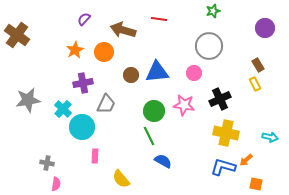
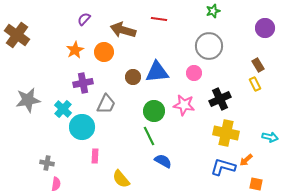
brown circle: moved 2 px right, 2 px down
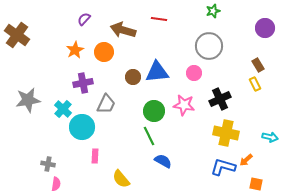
gray cross: moved 1 px right, 1 px down
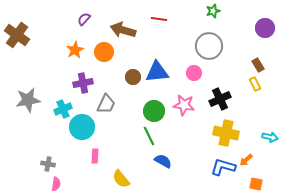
cyan cross: rotated 24 degrees clockwise
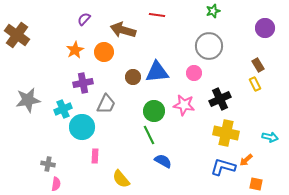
red line: moved 2 px left, 4 px up
green line: moved 1 px up
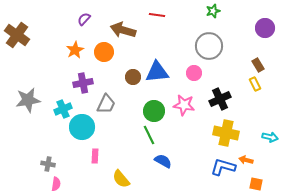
orange arrow: rotated 56 degrees clockwise
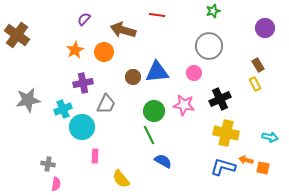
orange square: moved 7 px right, 16 px up
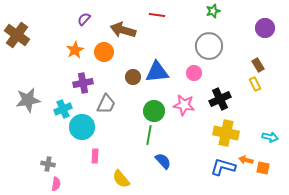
green line: rotated 36 degrees clockwise
blue semicircle: rotated 18 degrees clockwise
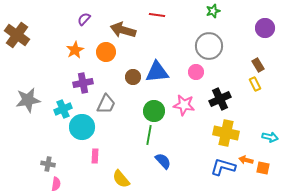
orange circle: moved 2 px right
pink circle: moved 2 px right, 1 px up
